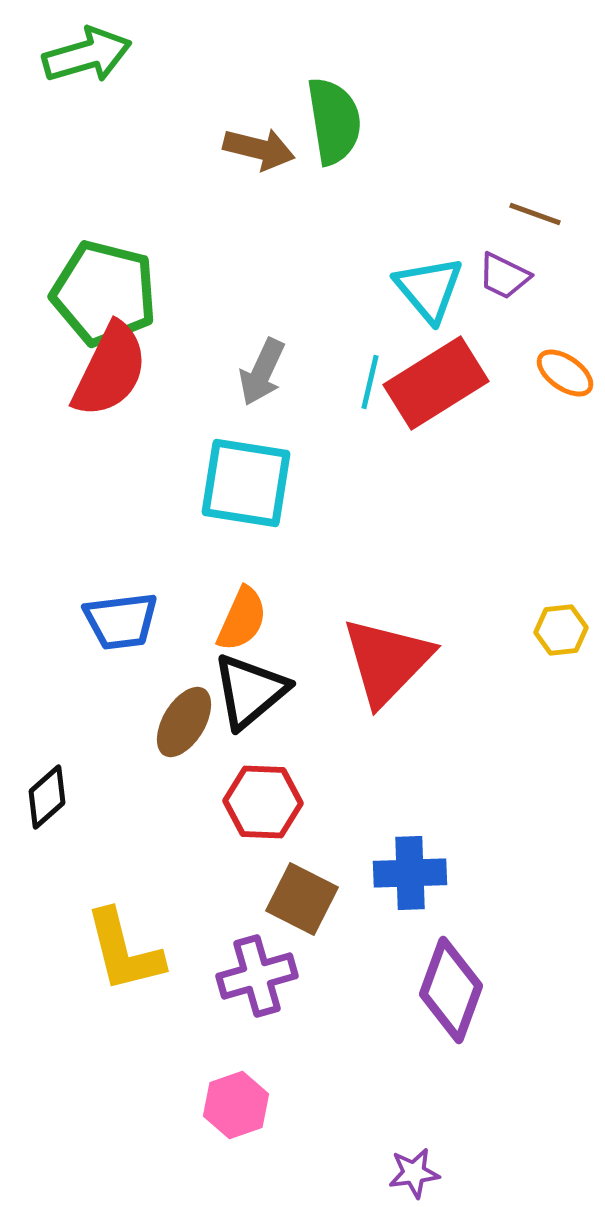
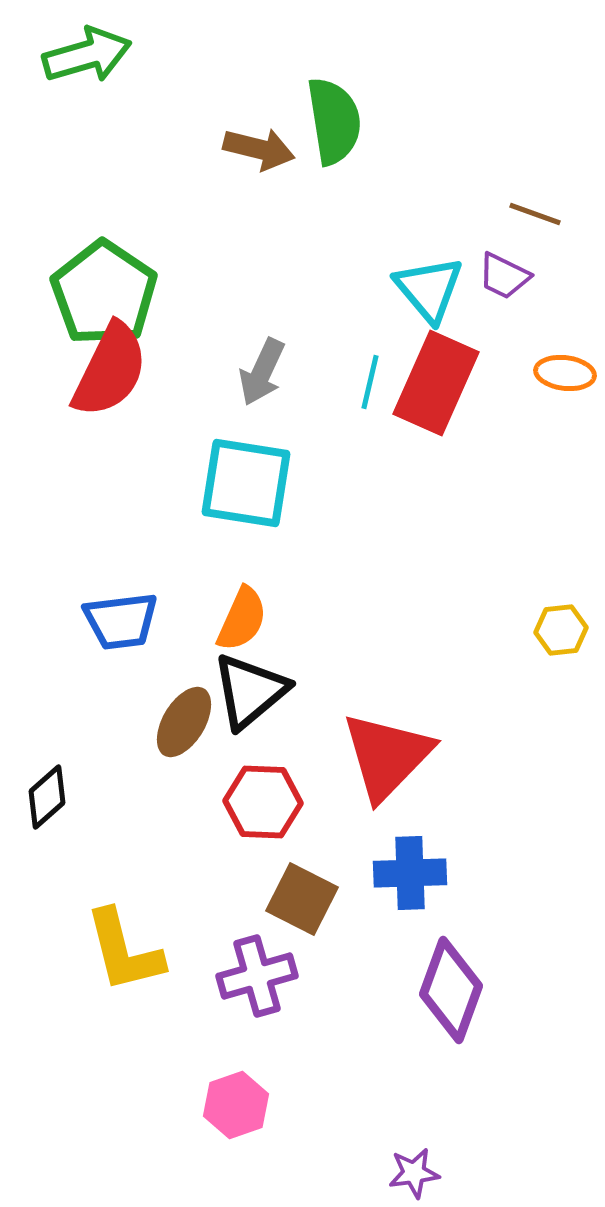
green pentagon: rotated 20 degrees clockwise
orange ellipse: rotated 28 degrees counterclockwise
red rectangle: rotated 34 degrees counterclockwise
red triangle: moved 95 px down
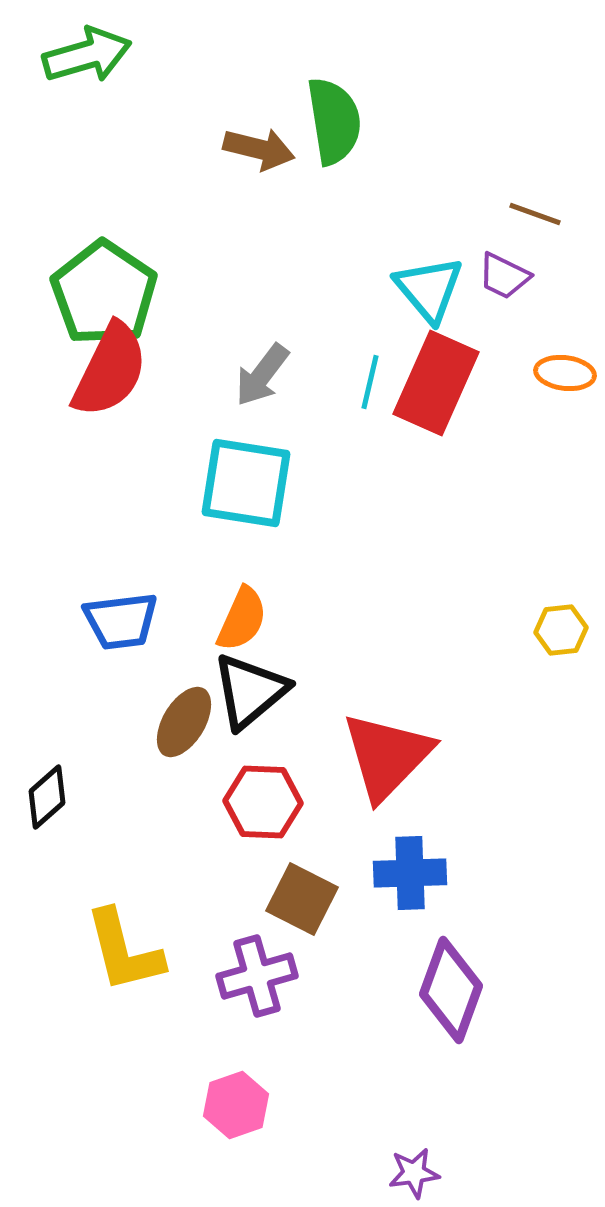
gray arrow: moved 3 px down; rotated 12 degrees clockwise
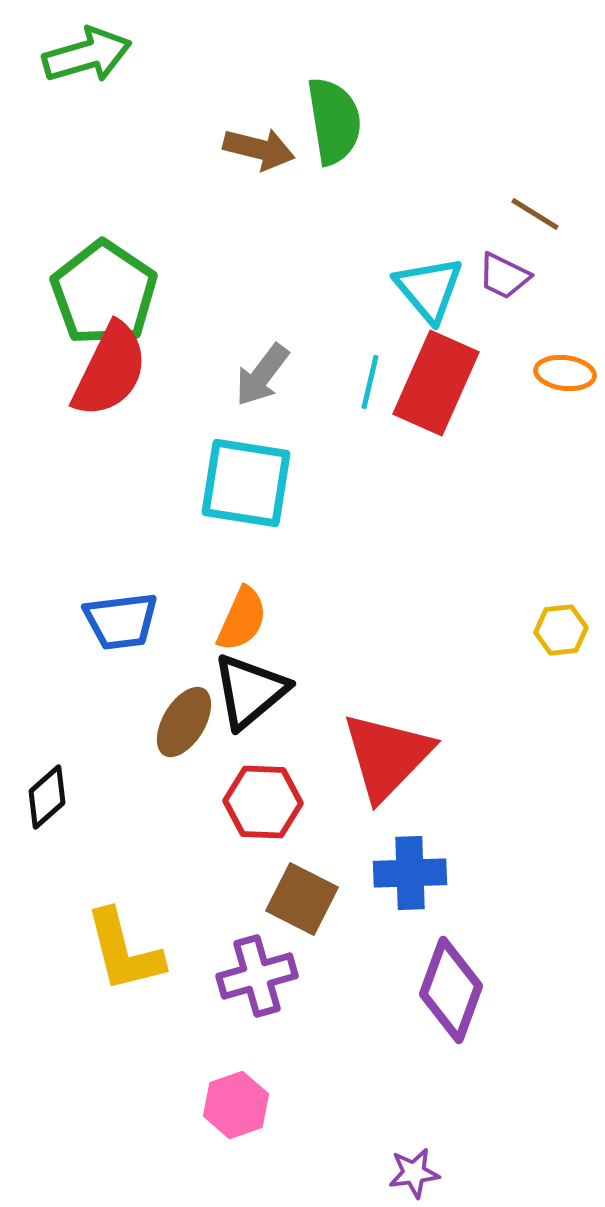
brown line: rotated 12 degrees clockwise
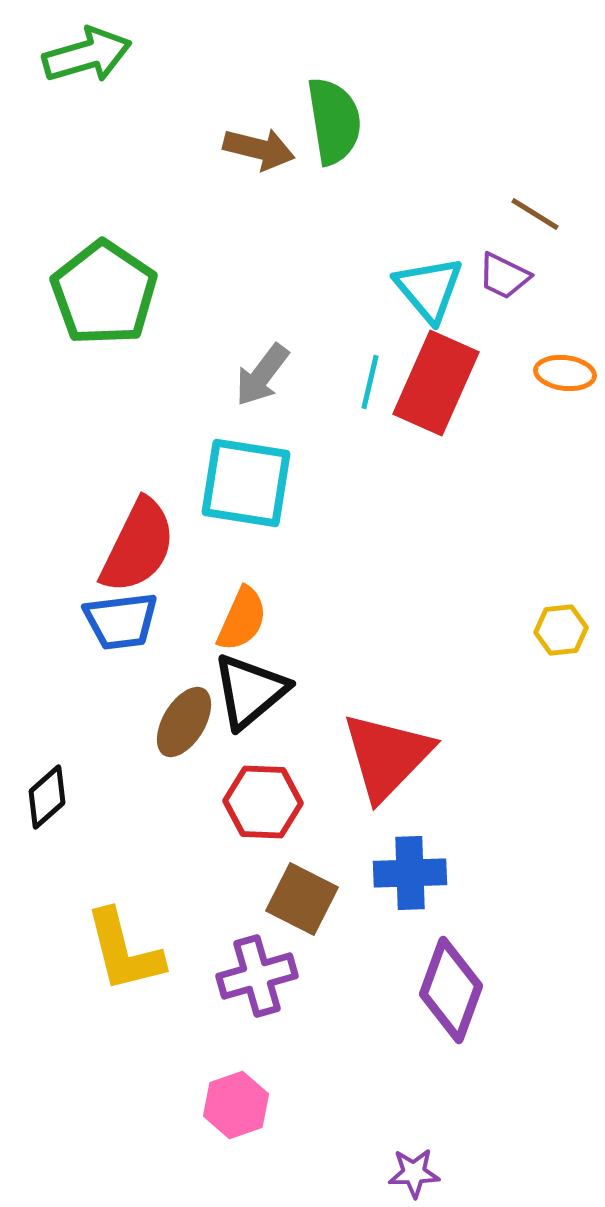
red semicircle: moved 28 px right, 176 px down
purple star: rotated 6 degrees clockwise
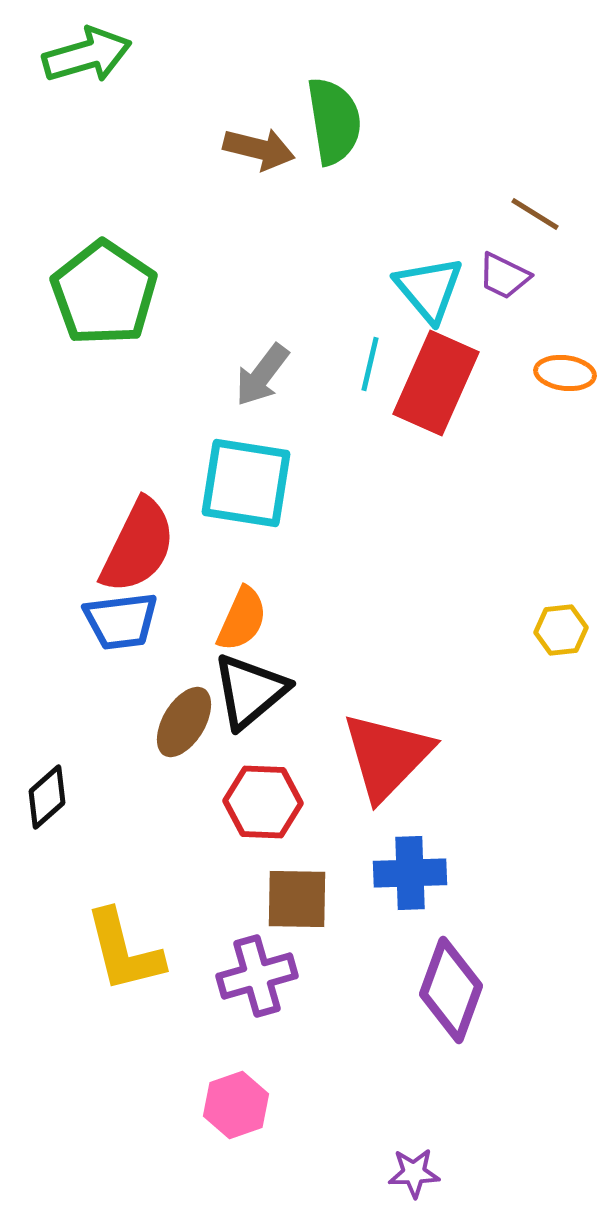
cyan line: moved 18 px up
brown square: moved 5 px left; rotated 26 degrees counterclockwise
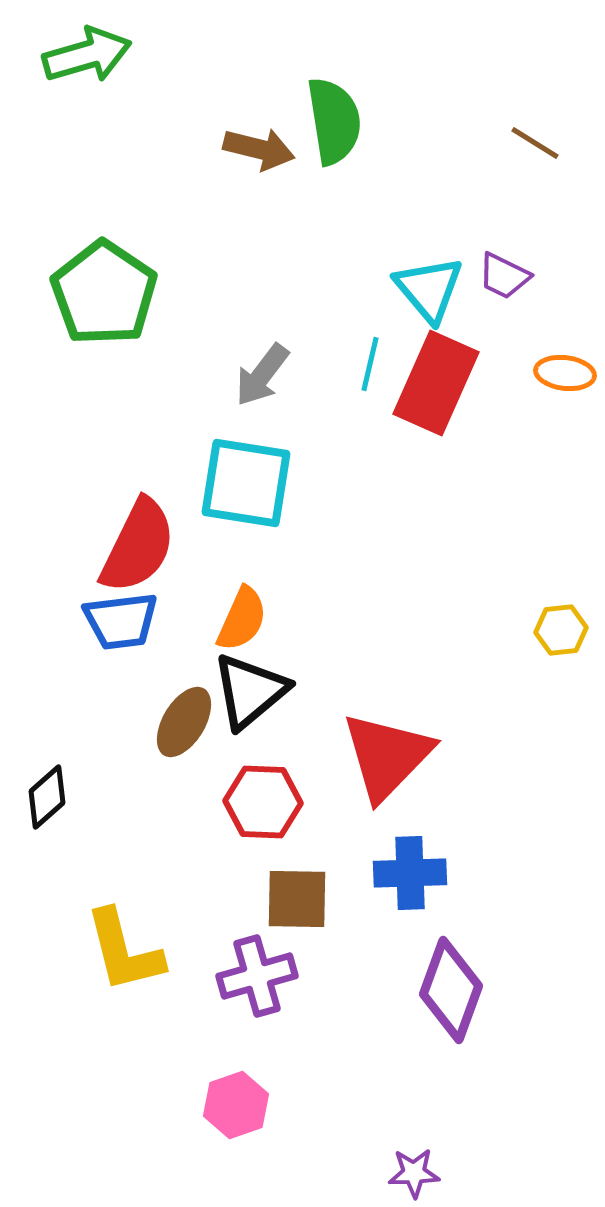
brown line: moved 71 px up
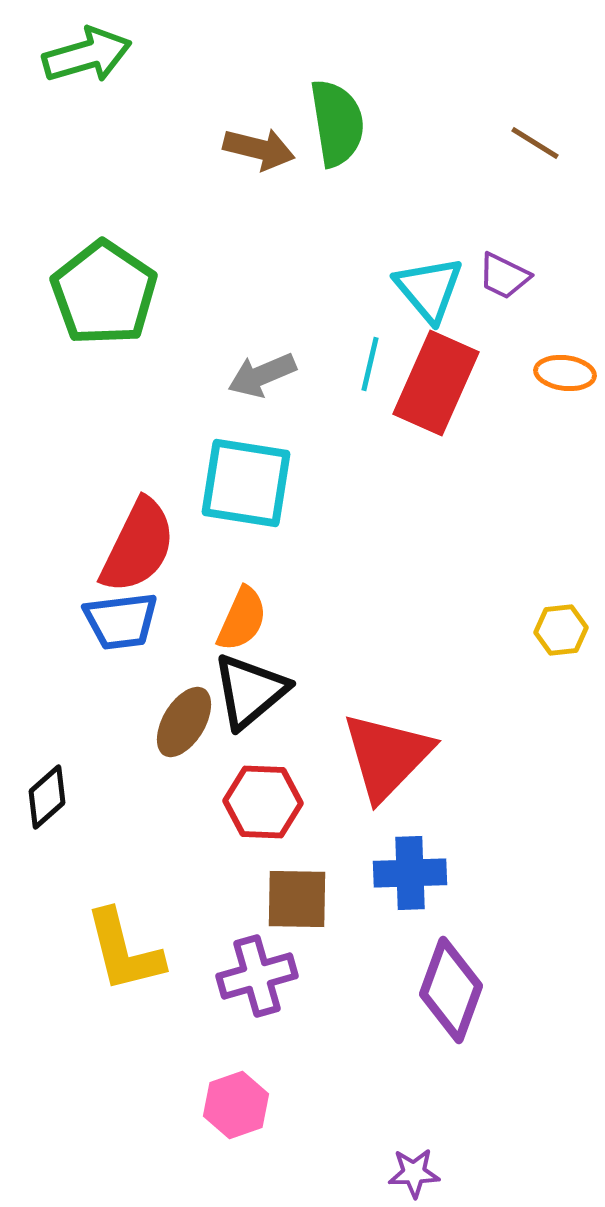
green semicircle: moved 3 px right, 2 px down
gray arrow: rotated 30 degrees clockwise
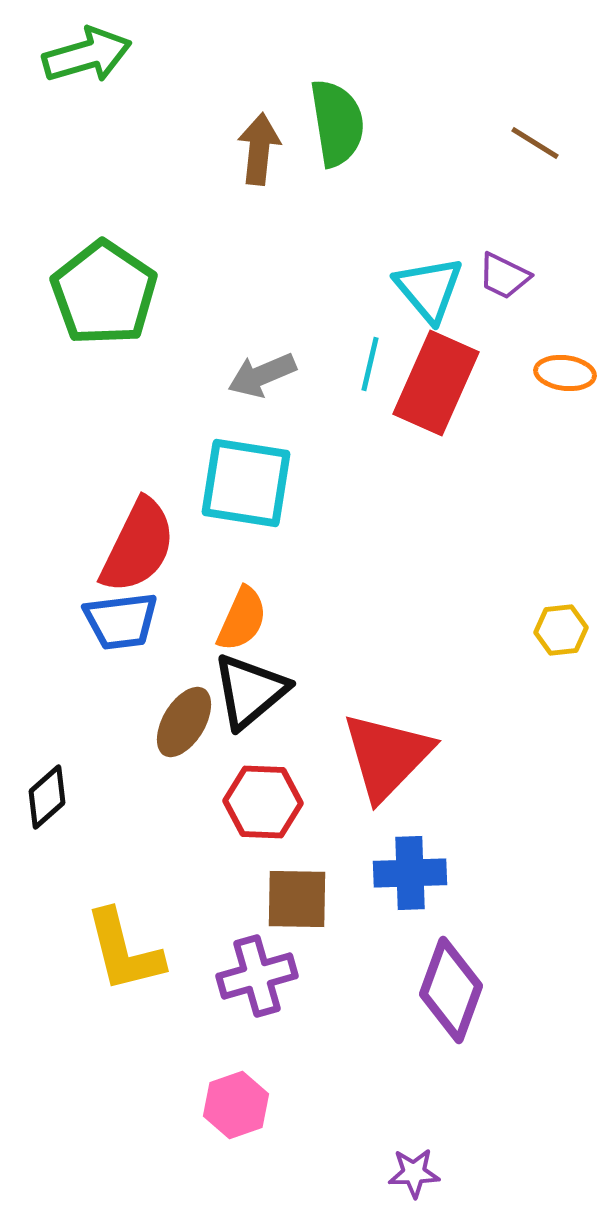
brown arrow: rotated 98 degrees counterclockwise
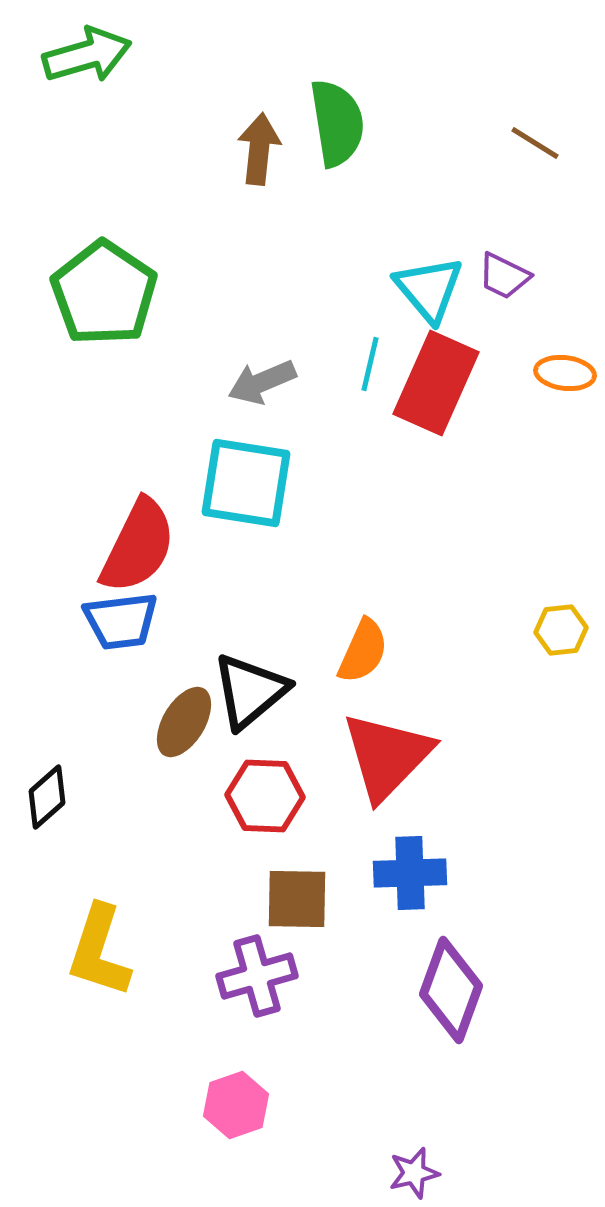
gray arrow: moved 7 px down
orange semicircle: moved 121 px right, 32 px down
red hexagon: moved 2 px right, 6 px up
yellow L-shape: moved 25 px left; rotated 32 degrees clockwise
purple star: rotated 12 degrees counterclockwise
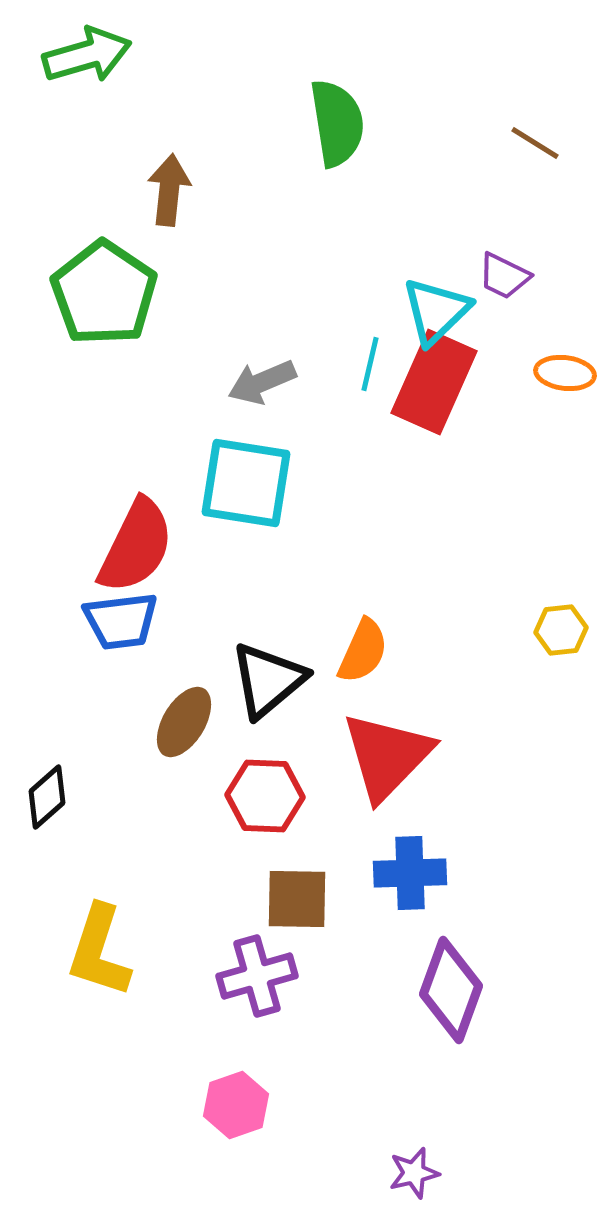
brown arrow: moved 90 px left, 41 px down
cyan triangle: moved 7 px right, 22 px down; rotated 26 degrees clockwise
red rectangle: moved 2 px left, 1 px up
red semicircle: moved 2 px left
black triangle: moved 18 px right, 11 px up
